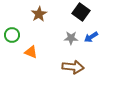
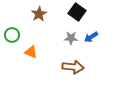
black square: moved 4 px left
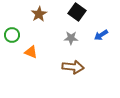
blue arrow: moved 10 px right, 2 px up
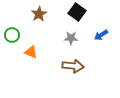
brown arrow: moved 1 px up
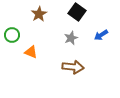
gray star: rotated 24 degrees counterclockwise
brown arrow: moved 1 px down
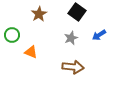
blue arrow: moved 2 px left
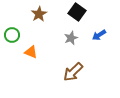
brown arrow: moved 5 px down; rotated 130 degrees clockwise
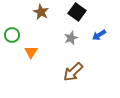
brown star: moved 2 px right, 2 px up; rotated 14 degrees counterclockwise
orange triangle: rotated 40 degrees clockwise
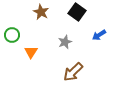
gray star: moved 6 px left, 4 px down
